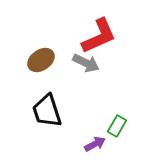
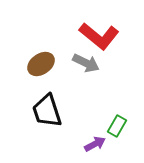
red L-shape: rotated 63 degrees clockwise
brown ellipse: moved 4 px down
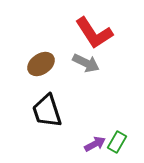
red L-shape: moved 5 px left, 3 px up; rotated 18 degrees clockwise
green rectangle: moved 16 px down
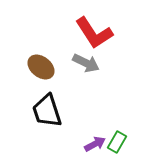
brown ellipse: moved 3 px down; rotated 72 degrees clockwise
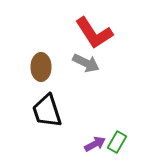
brown ellipse: rotated 52 degrees clockwise
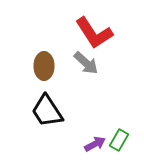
gray arrow: rotated 16 degrees clockwise
brown ellipse: moved 3 px right, 1 px up
black trapezoid: rotated 15 degrees counterclockwise
green rectangle: moved 2 px right, 2 px up
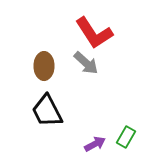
black trapezoid: rotated 6 degrees clockwise
green rectangle: moved 7 px right, 3 px up
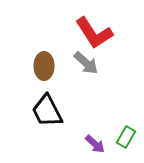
purple arrow: rotated 70 degrees clockwise
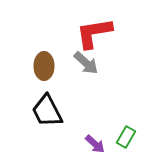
red L-shape: rotated 114 degrees clockwise
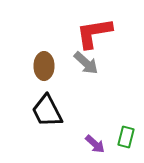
green rectangle: rotated 15 degrees counterclockwise
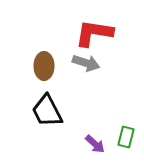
red L-shape: rotated 18 degrees clockwise
gray arrow: rotated 24 degrees counterclockwise
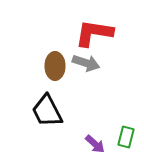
brown ellipse: moved 11 px right
